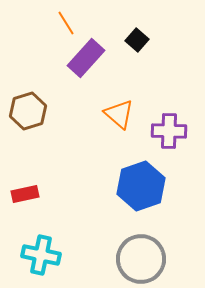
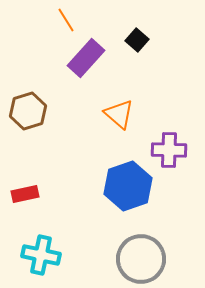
orange line: moved 3 px up
purple cross: moved 19 px down
blue hexagon: moved 13 px left
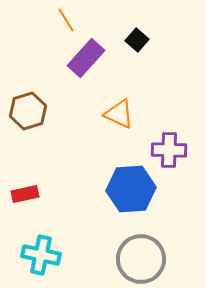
orange triangle: rotated 16 degrees counterclockwise
blue hexagon: moved 3 px right, 3 px down; rotated 15 degrees clockwise
